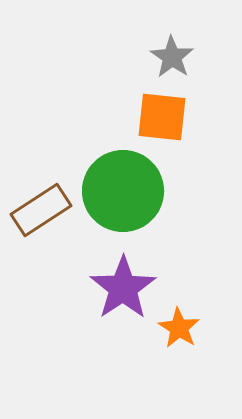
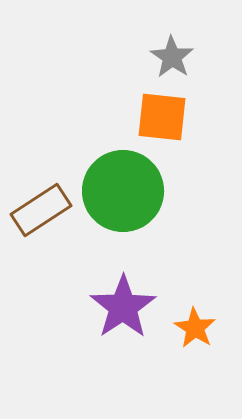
purple star: moved 19 px down
orange star: moved 16 px right
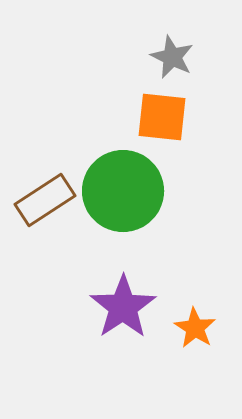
gray star: rotated 9 degrees counterclockwise
brown rectangle: moved 4 px right, 10 px up
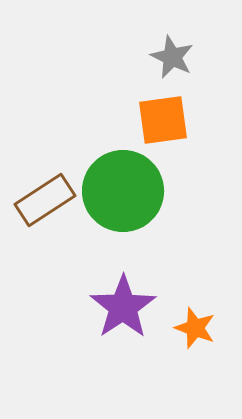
orange square: moved 1 px right, 3 px down; rotated 14 degrees counterclockwise
orange star: rotated 12 degrees counterclockwise
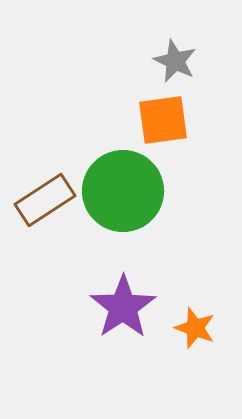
gray star: moved 3 px right, 4 px down
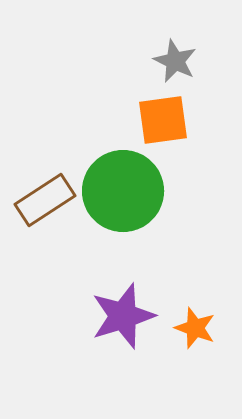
purple star: moved 9 px down; rotated 16 degrees clockwise
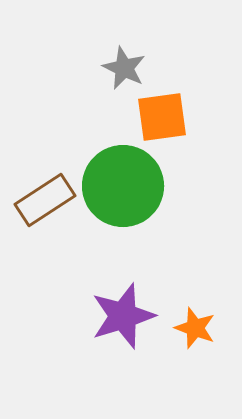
gray star: moved 51 px left, 7 px down
orange square: moved 1 px left, 3 px up
green circle: moved 5 px up
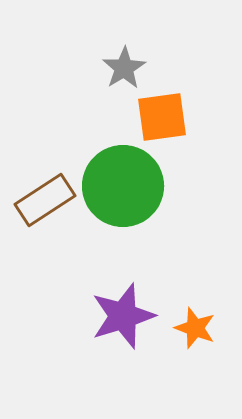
gray star: rotated 15 degrees clockwise
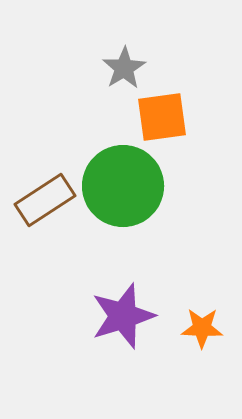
orange star: moved 7 px right; rotated 18 degrees counterclockwise
